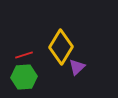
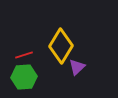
yellow diamond: moved 1 px up
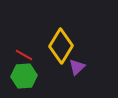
red line: rotated 48 degrees clockwise
green hexagon: moved 1 px up
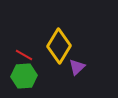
yellow diamond: moved 2 px left
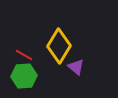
purple triangle: moved 1 px left; rotated 36 degrees counterclockwise
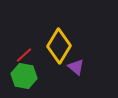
red line: rotated 72 degrees counterclockwise
green hexagon: rotated 15 degrees clockwise
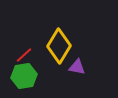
purple triangle: moved 1 px right; rotated 30 degrees counterclockwise
green hexagon: rotated 20 degrees counterclockwise
